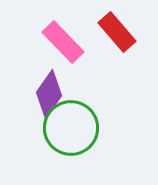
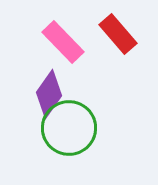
red rectangle: moved 1 px right, 2 px down
green circle: moved 2 px left
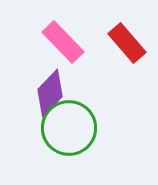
red rectangle: moved 9 px right, 9 px down
purple diamond: moved 1 px right, 1 px up; rotated 9 degrees clockwise
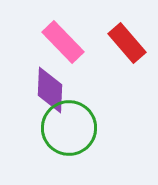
purple diamond: moved 3 px up; rotated 42 degrees counterclockwise
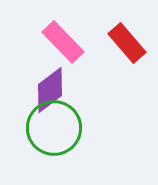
purple diamond: rotated 51 degrees clockwise
green circle: moved 15 px left
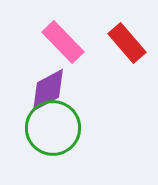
purple diamond: moved 2 px left; rotated 9 degrees clockwise
green circle: moved 1 px left
